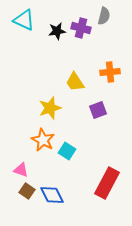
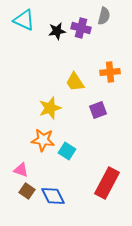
orange star: rotated 20 degrees counterclockwise
blue diamond: moved 1 px right, 1 px down
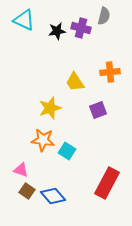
blue diamond: rotated 15 degrees counterclockwise
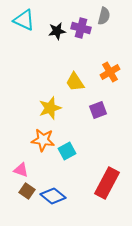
orange cross: rotated 24 degrees counterclockwise
cyan square: rotated 30 degrees clockwise
blue diamond: rotated 10 degrees counterclockwise
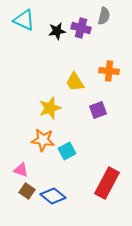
orange cross: moved 1 px left, 1 px up; rotated 36 degrees clockwise
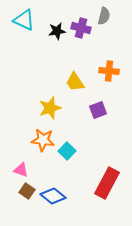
cyan square: rotated 18 degrees counterclockwise
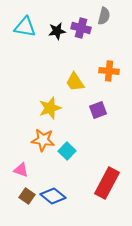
cyan triangle: moved 1 px right, 7 px down; rotated 15 degrees counterclockwise
brown square: moved 5 px down
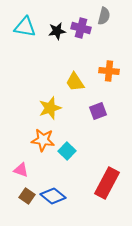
purple square: moved 1 px down
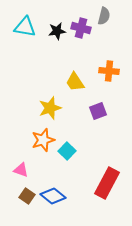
orange star: rotated 25 degrees counterclockwise
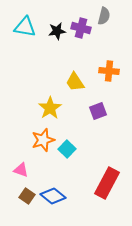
yellow star: rotated 15 degrees counterclockwise
cyan square: moved 2 px up
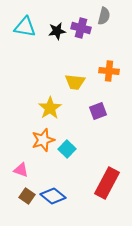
yellow trapezoid: rotated 50 degrees counterclockwise
